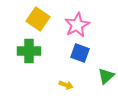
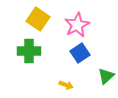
blue square: rotated 36 degrees clockwise
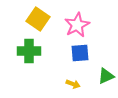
blue square: rotated 30 degrees clockwise
green triangle: rotated 18 degrees clockwise
yellow arrow: moved 7 px right, 1 px up
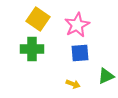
green cross: moved 3 px right, 2 px up
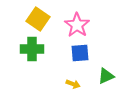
pink star: rotated 10 degrees counterclockwise
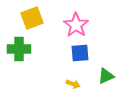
yellow square: moved 6 px left, 1 px up; rotated 35 degrees clockwise
pink star: moved 1 px left
green cross: moved 13 px left
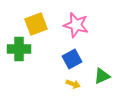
yellow square: moved 4 px right, 6 px down
pink star: rotated 20 degrees counterclockwise
blue square: moved 8 px left, 6 px down; rotated 24 degrees counterclockwise
green triangle: moved 4 px left
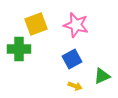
yellow arrow: moved 2 px right, 2 px down
